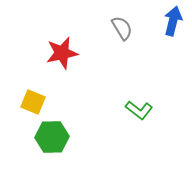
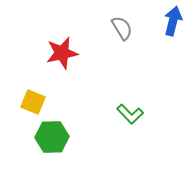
green L-shape: moved 9 px left, 4 px down; rotated 8 degrees clockwise
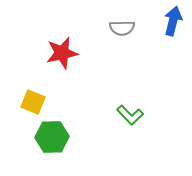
gray semicircle: rotated 120 degrees clockwise
green L-shape: moved 1 px down
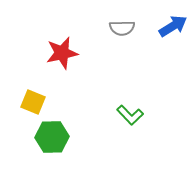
blue arrow: moved 5 px down; rotated 44 degrees clockwise
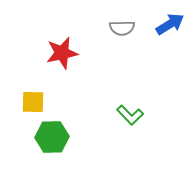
blue arrow: moved 3 px left, 2 px up
yellow square: rotated 20 degrees counterclockwise
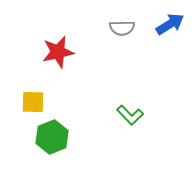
red star: moved 4 px left, 1 px up
green hexagon: rotated 20 degrees counterclockwise
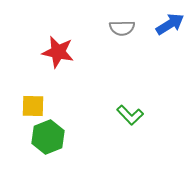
red star: rotated 24 degrees clockwise
yellow square: moved 4 px down
green hexagon: moved 4 px left
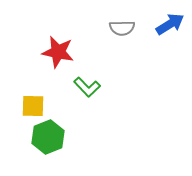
green L-shape: moved 43 px left, 28 px up
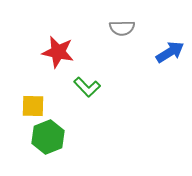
blue arrow: moved 28 px down
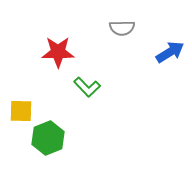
red star: rotated 12 degrees counterclockwise
yellow square: moved 12 px left, 5 px down
green hexagon: moved 1 px down
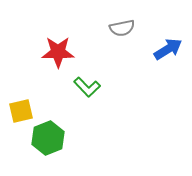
gray semicircle: rotated 10 degrees counterclockwise
blue arrow: moved 2 px left, 3 px up
yellow square: rotated 15 degrees counterclockwise
